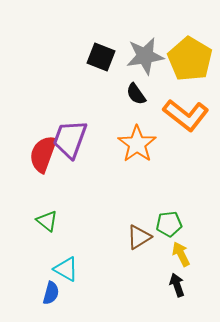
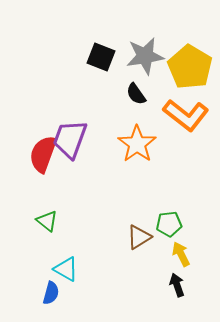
yellow pentagon: moved 8 px down
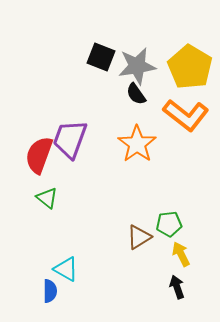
gray star: moved 8 px left, 10 px down
red semicircle: moved 4 px left, 1 px down
green triangle: moved 23 px up
black arrow: moved 2 px down
blue semicircle: moved 1 px left, 2 px up; rotated 15 degrees counterclockwise
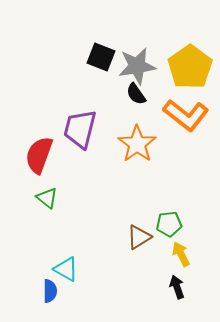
yellow pentagon: rotated 6 degrees clockwise
purple trapezoid: moved 10 px right, 10 px up; rotated 6 degrees counterclockwise
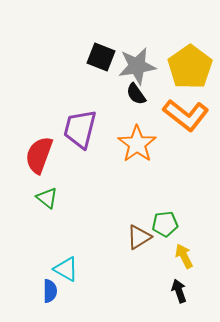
green pentagon: moved 4 px left
yellow arrow: moved 3 px right, 2 px down
black arrow: moved 2 px right, 4 px down
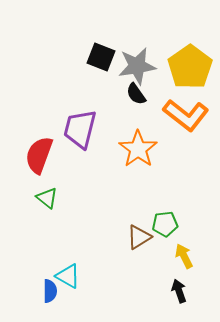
orange star: moved 1 px right, 5 px down
cyan triangle: moved 2 px right, 7 px down
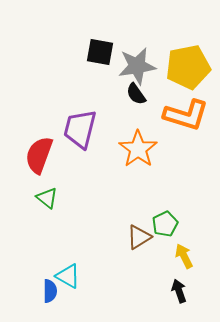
black square: moved 1 px left, 5 px up; rotated 12 degrees counterclockwise
yellow pentagon: moved 2 px left; rotated 24 degrees clockwise
orange L-shape: rotated 21 degrees counterclockwise
green pentagon: rotated 20 degrees counterclockwise
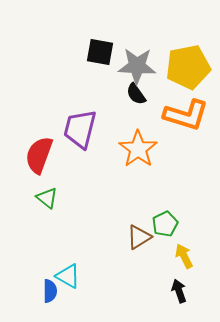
gray star: rotated 12 degrees clockwise
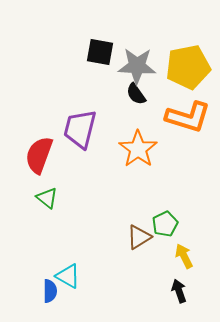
orange L-shape: moved 2 px right, 2 px down
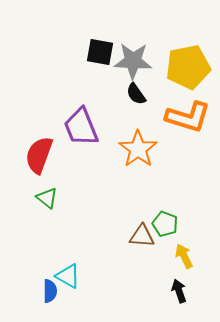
gray star: moved 4 px left, 5 px up
purple trapezoid: moved 1 px right, 2 px up; rotated 36 degrees counterclockwise
green pentagon: rotated 25 degrees counterclockwise
brown triangle: moved 3 px right, 1 px up; rotated 36 degrees clockwise
